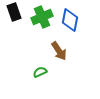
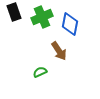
blue diamond: moved 4 px down
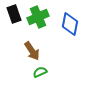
black rectangle: moved 2 px down
green cross: moved 4 px left
brown arrow: moved 27 px left
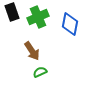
black rectangle: moved 2 px left, 2 px up
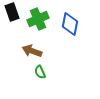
green cross: moved 2 px down
brown arrow: rotated 144 degrees clockwise
green semicircle: rotated 88 degrees counterclockwise
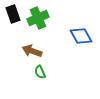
black rectangle: moved 1 px right, 2 px down
green cross: moved 1 px up
blue diamond: moved 11 px right, 12 px down; rotated 40 degrees counterclockwise
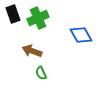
blue diamond: moved 1 px up
green semicircle: moved 1 px right, 1 px down
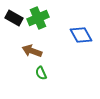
black rectangle: moved 1 px right, 4 px down; rotated 42 degrees counterclockwise
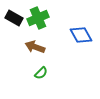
brown arrow: moved 3 px right, 4 px up
green semicircle: rotated 112 degrees counterclockwise
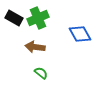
blue diamond: moved 1 px left, 1 px up
brown arrow: rotated 12 degrees counterclockwise
green semicircle: rotated 96 degrees counterclockwise
